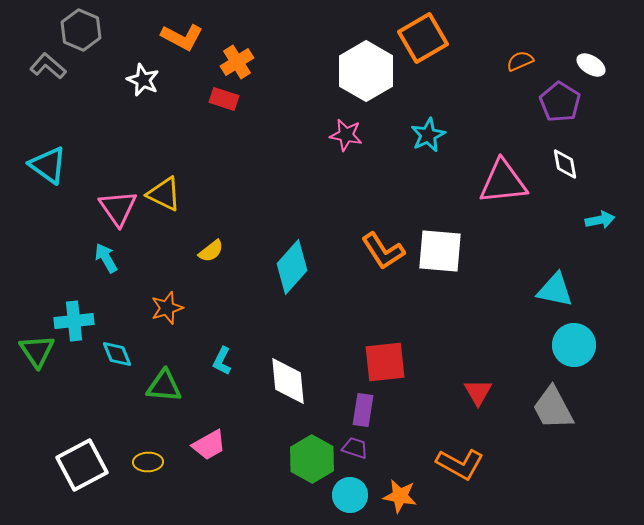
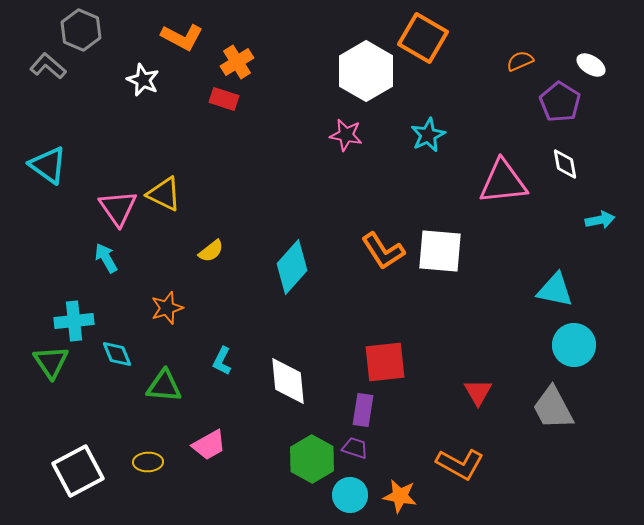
orange square at (423, 38): rotated 30 degrees counterclockwise
green triangle at (37, 351): moved 14 px right, 11 px down
white square at (82, 465): moved 4 px left, 6 px down
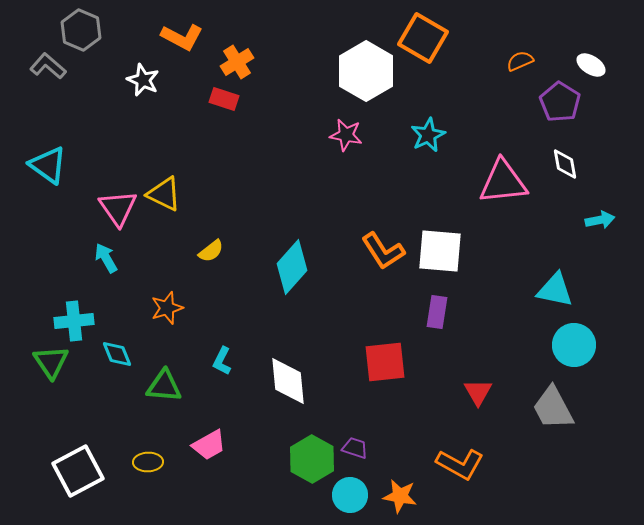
purple rectangle at (363, 410): moved 74 px right, 98 px up
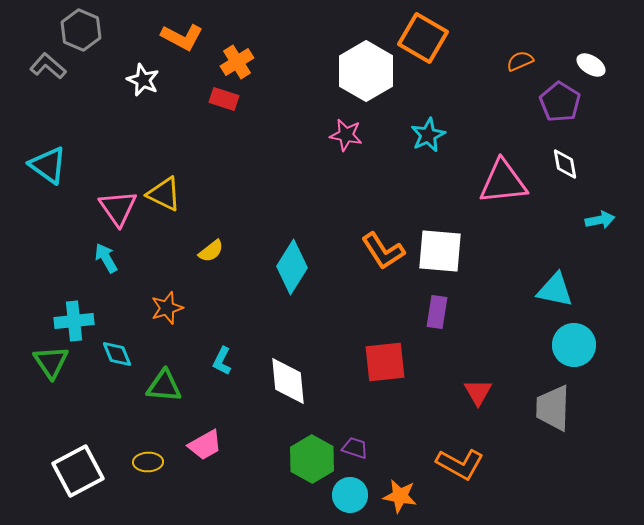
cyan diamond at (292, 267): rotated 10 degrees counterclockwise
gray trapezoid at (553, 408): rotated 30 degrees clockwise
pink trapezoid at (209, 445): moved 4 px left
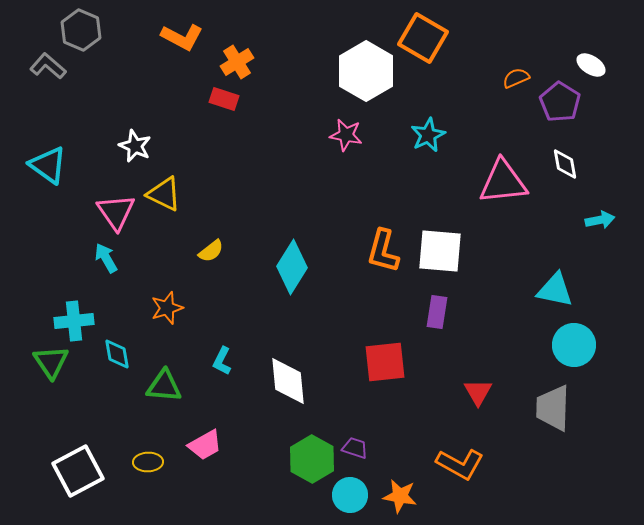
orange semicircle at (520, 61): moved 4 px left, 17 px down
white star at (143, 80): moved 8 px left, 66 px down
pink triangle at (118, 208): moved 2 px left, 4 px down
orange L-shape at (383, 251): rotated 48 degrees clockwise
cyan diamond at (117, 354): rotated 12 degrees clockwise
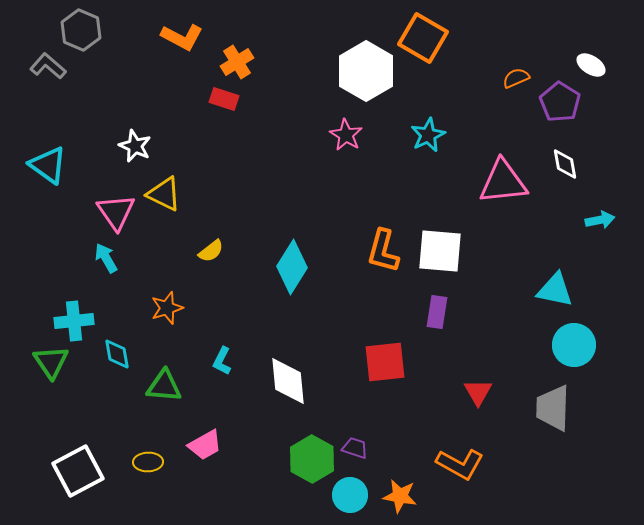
pink star at (346, 135): rotated 20 degrees clockwise
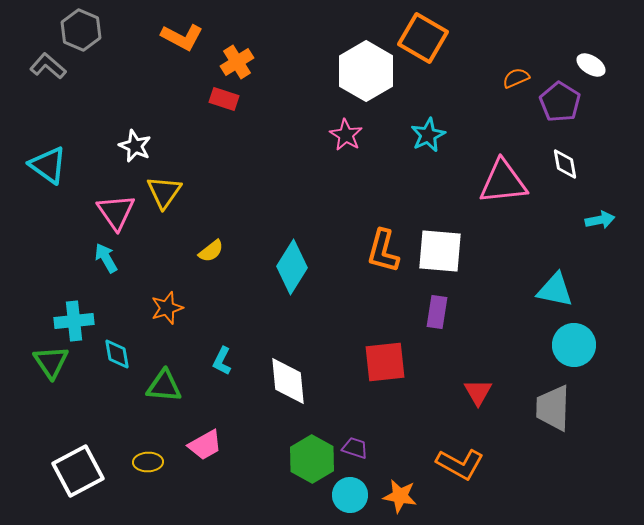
yellow triangle at (164, 194): moved 2 px up; rotated 39 degrees clockwise
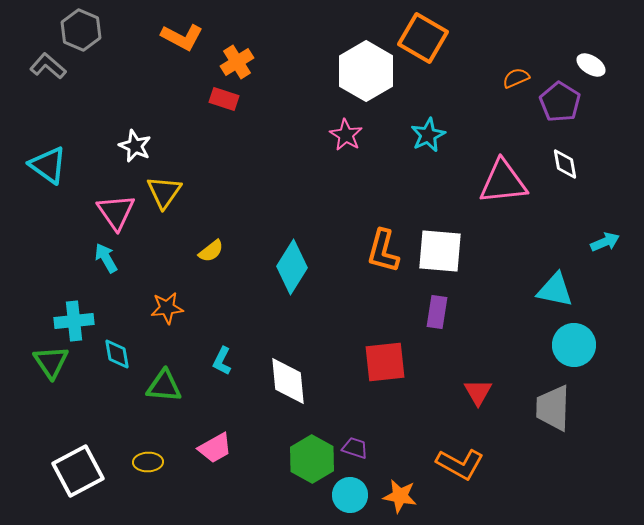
cyan arrow at (600, 220): moved 5 px right, 22 px down; rotated 12 degrees counterclockwise
orange star at (167, 308): rotated 12 degrees clockwise
pink trapezoid at (205, 445): moved 10 px right, 3 px down
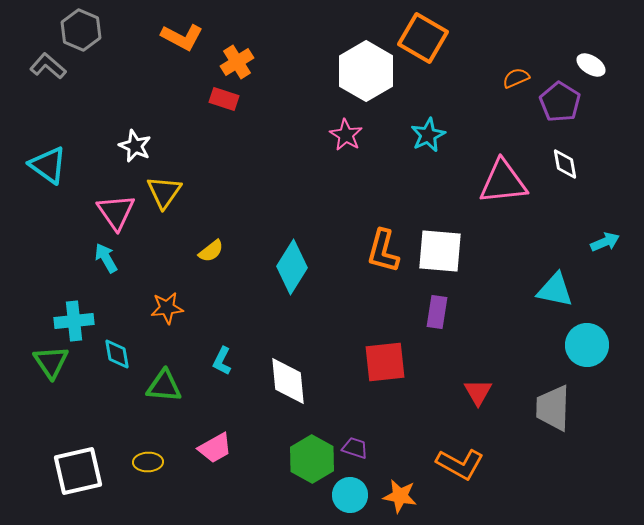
cyan circle at (574, 345): moved 13 px right
white square at (78, 471): rotated 15 degrees clockwise
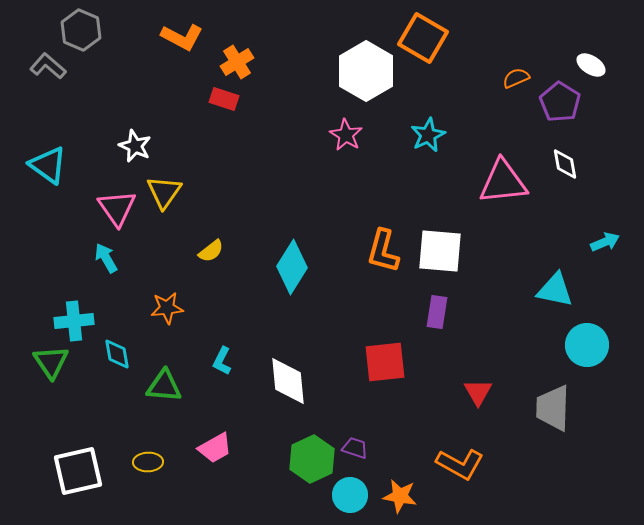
pink triangle at (116, 212): moved 1 px right, 4 px up
green hexagon at (312, 459): rotated 6 degrees clockwise
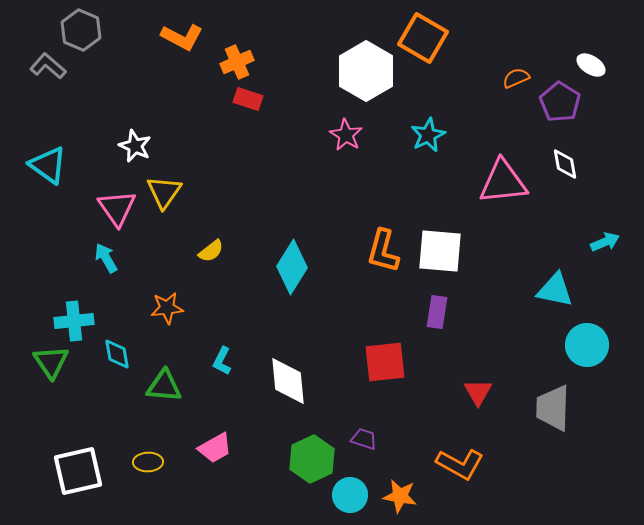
orange cross at (237, 62): rotated 8 degrees clockwise
red rectangle at (224, 99): moved 24 px right
purple trapezoid at (355, 448): moved 9 px right, 9 px up
